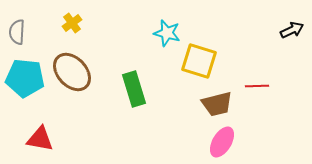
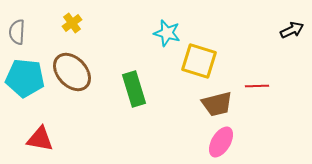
pink ellipse: moved 1 px left
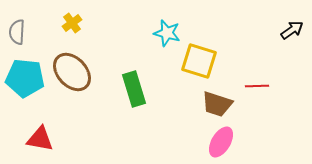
black arrow: rotated 10 degrees counterclockwise
brown trapezoid: rotated 32 degrees clockwise
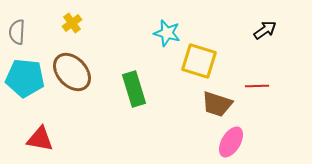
black arrow: moved 27 px left
pink ellipse: moved 10 px right
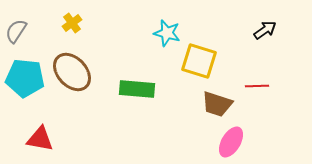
gray semicircle: moved 1 px left, 1 px up; rotated 30 degrees clockwise
green rectangle: moved 3 px right; rotated 68 degrees counterclockwise
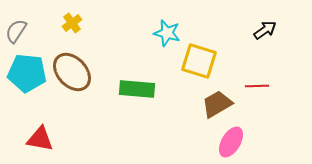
cyan pentagon: moved 2 px right, 5 px up
brown trapezoid: rotated 132 degrees clockwise
